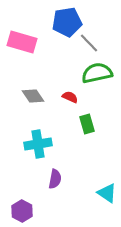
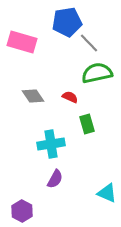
cyan cross: moved 13 px right
purple semicircle: rotated 18 degrees clockwise
cyan triangle: rotated 10 degrees counterclockwise
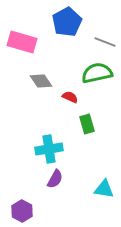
blue pentagon: rotated 20 degrees counterclockwise
gray line: moved 16 px right, 1 px up; rotated 25 degrees counterclockwise
gray diamond: moved 8 px right, 15 px up
cyan cross: moved 2 px left, 5 px down
cyan triangle: moved 3 px left, 4 px up; rotated 15 degrees counterclockwise
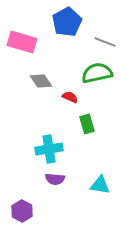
purple semicircle: rotated 66 degrees clockwise
cyan triangle: moved 4 px left, 4 px up
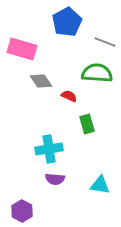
pink rectangle: moved 7 px down
green semicircle: rotated 16 degrees clockwise
red semicircle: moved 1 px left, 1 px up
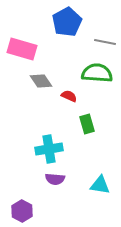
gray line: rotated 10 degrees counterclockwise
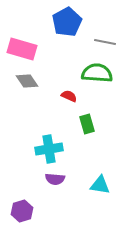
gray diamond: moved 14 px left
purple hexagon: rotated 15 degrees clockwise
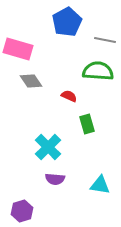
gray line: moved 2 px up
pink rectangle: moved 4 px left
green semicircle: moved 1 px right, 2 px up
gray diamond: moved 4 px right
cyan cross: moved 1 px left, 2 px up; rotated 36 degrees counterclockwise
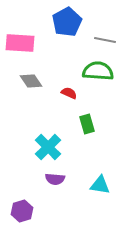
pink rectangle: moved 2 px right, 6 px up; rotated 12 degrees counterclockwise
red semicircle: moved 3 px up
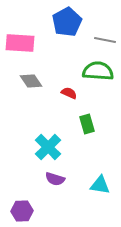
purple semicircle: rotated 12 degrees clockwise
purple hexagon: rotated 15 degrees clockwise
